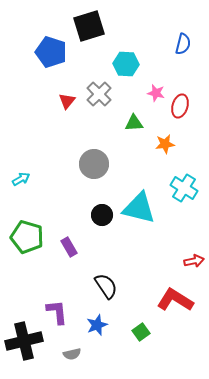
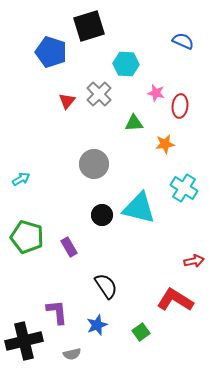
blue semicircle: moved 3 px up; rotated 80 degrees counterclockwise
red ellipse: rotated 10 degrees counterclockwise
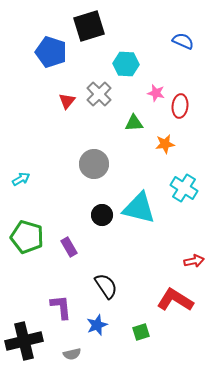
purple L-shape: moved 4 px right, 5 px up
green square: rotated 18 degrees clockwise
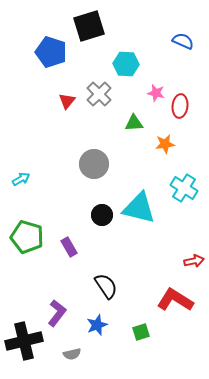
purple L-shape: moved 4 px left, 6 px down; rotated 44 degrees clockwise
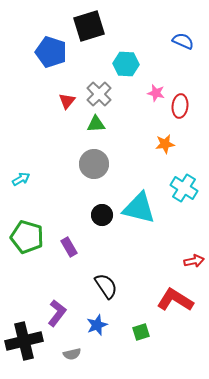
green triangle: moved 38 px left, 1 px down
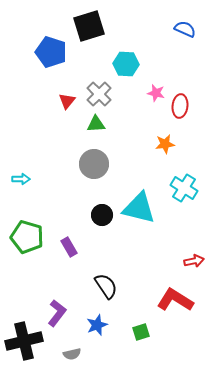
blue semicircle: moved 2 px right, 12 px up
cyan arrow: rotated 30 degrees clockwise
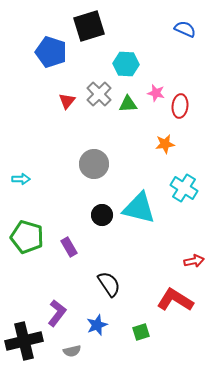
green triangle: moved 32 px right, 20 px up
black semicircle: moved 3 px right, 2 px up
gray semicircle: moved 3 px up
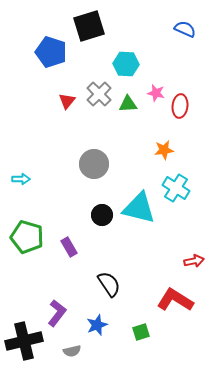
orange star: moved 1 px left, 6 px down
cyan cross: moved 8 px left
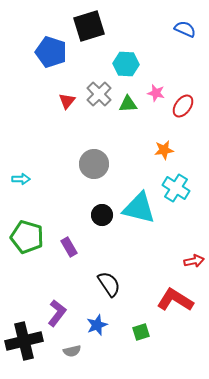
red ellipse: moved 3 px right; rotated 30 degrees clockwise
